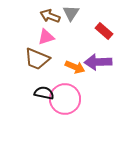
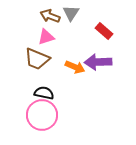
pink circle: moved 23 px left, 16 px down
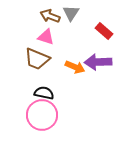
pink triangle: rotated 36 degrees clockwise
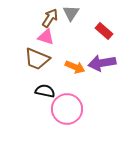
brown arrow: moved 2 px down; rotated 102 degrees clockwise
purple arrow: moved 4 px right, 1 px down; rotated 8 degrees counterclockwise
black semicircle: moved 1 px right, 2 px up
pink circle: moved 25 px right, 6 px up
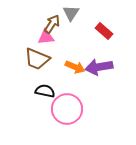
brown arrow: moved 2 px right, 6 px down
pink triangle: rotated 24 degrees counterclockwise
purple arrow: moved 3 px left, 4 px down
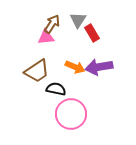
gray triangle: moved 7 px right, 7 px down
red rectangle: moved 12 px left, 2 px down; rotated 18 degrees clockwise
brown trapezoid: moved 12 px down; rotated 56 degrees counterclockwise
black semicircle: moved 11 px right, 2 px up
pink circle: moved 4 px right, 5 px down
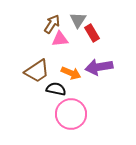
pink triangle: moved 14 px right, 2 px down
orange arrow: moved 4 px left, 6 px down
